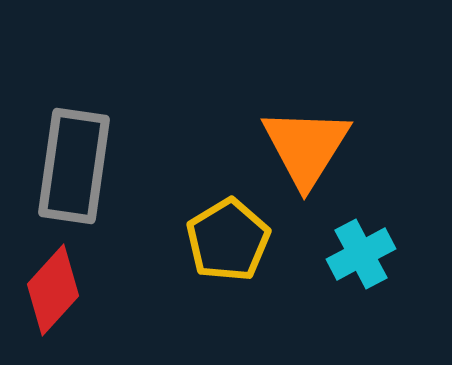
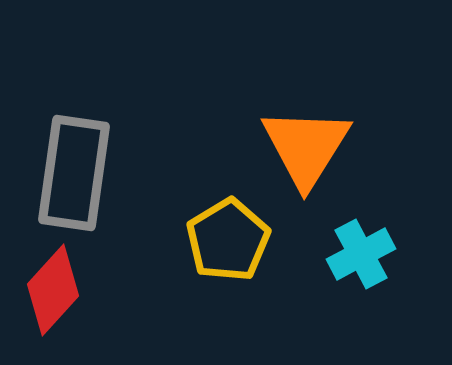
gray rectangle: moved 7 px down
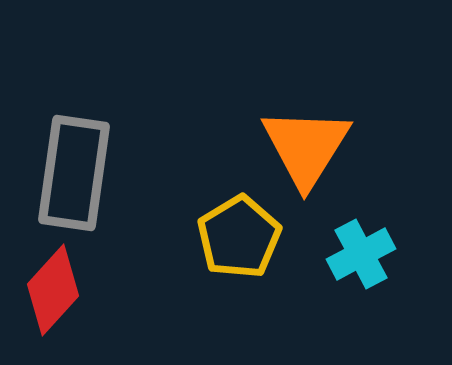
yellow pentagon: moved 11 px right, 3 px up
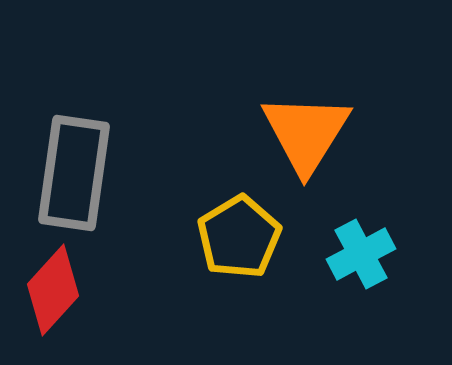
orange triangle: moved 14 px up
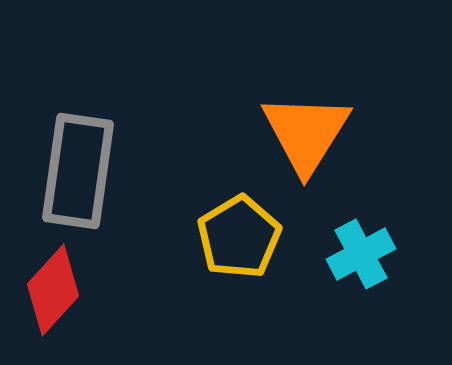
gray rectangle: moved 4 px right, 2 px up
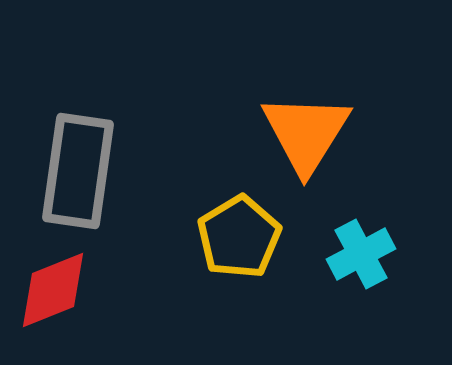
red diamond: rotated 26 degrees clockwise
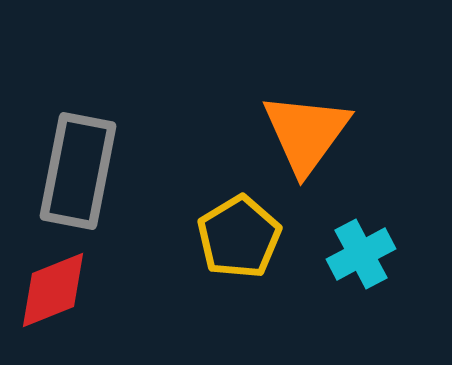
orange triangle: rotated 4 degrees clockwise
gray rectangle: rotated 3 degrees clockwise
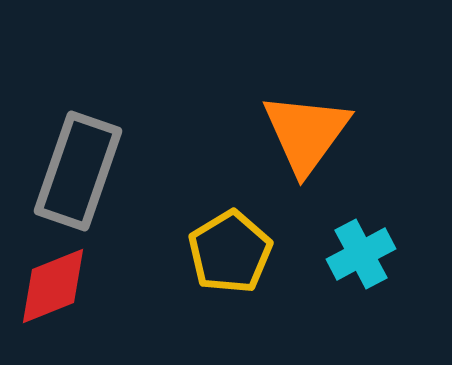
gray rectangle: rotated 8 degrees clockwise
yellow pentagon: moved 9 px left, 15 px down
red diamond: moved 4 px up
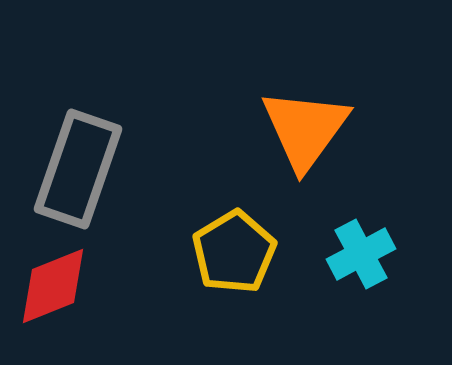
orange triangle: moved 1 px left, 4 px up
gray rectangle: moved 2 px up
yellow pentagon: moved 4 px right
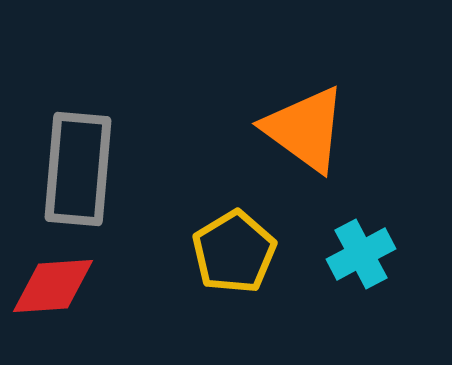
orange triangle: rotated 30 degrees counterclockwise
gray rectangle: rotated 14 degrees counterclockwise
red diamond: rotated 18 degrees clockwise
